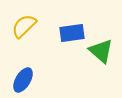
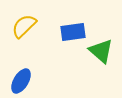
blue rectangle: moved 1 px right, 1 px up
blue ellipse: moved 2 px left, 1 px down
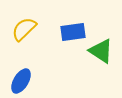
yellow semicircle: moved 3 px down
green triangle: rotated 8 degrees counterclockwise
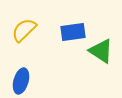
yellow semicircle: moved 1 px down
blue ellipse: rotated 15 degrees counterclockwise
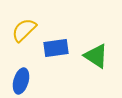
blue rectangle: moved 17 px left, 16 px down
green triangle: moved 5 px left, 5 px down
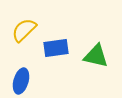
green triangle: rotated 20 degrees counterclockwise
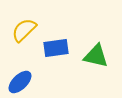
blue ellipse: moved 1 px left, 1 px down; rotated 30 degrees clockwise
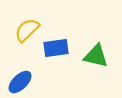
yellow semicircle: moved 3 px right
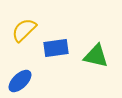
yellow semicircle: moved 3 px left
blue ellipse: moved 1 px up
